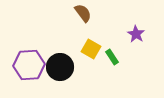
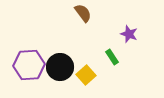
purple star: moved 7 px left; rotated 12 degrees counterclockwise
yellow square: moved 5 px left, 26 px down; rotated 18 degrees clockwise
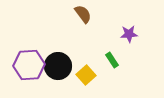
brown semicircle: moved 1 px down
purple star: rotated 24 degrees counterclockwise
green rectangle: moved 3 px down
black circle: moved 2 px left, 1 px up
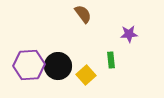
green rectangle: moved 1 px left; rotated 28 degrees clockwise
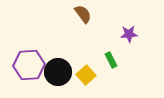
green rectangle: rotated 21 degrees counterclockwise
black circle: moved 6 px down
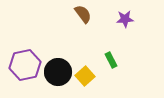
purple star: moved 4 px left, 15 px up
purple hexagon: moved 4 px left; rotated 8 degrees counterclockwise
yellow square: moved 1 px left, 1 px down
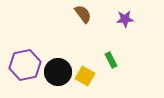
yellow square: rotated 18 degrees counterclockwise
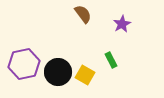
purple star: moved 3 px left, 5 px down; rotated 24 degrees counterclockwise
purple hexagon: moved 1 px left, 1 px up
yellow square: moved 1 px up
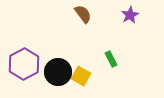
purple star: moved 8 px right, 9 px up
green rectangle: moved 1 px up
purple hexagon: rotated 16 degrees counterclockwise
yellow square: moved 4 px left, 1 px down
